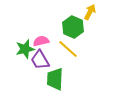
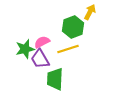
green hexagon: rotated 15 degrees clockwise
pink semicircle: moved 1 px right, 1 px down; rotated 14 degrees counterclockwise
yellow line: rotated 60 degrees counterclockwise
purple trapezoid: moved 1 px up
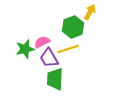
purple trapezoid: moved 9 px right, 1 px up
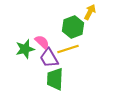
pink semicircle: rotated 70 degrees clockwise
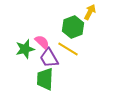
yellow line: rotated 50 degrees clockwise
green trapezoid: moved 10 px left
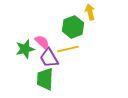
yellow arrow: rotated 42 degrees counterclockwise
yellow line: rotated 45 degrees counterclockwise
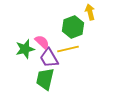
green trapezoid: rotated 10 degrees clockwise
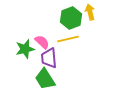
green hexagon: moved 2 px left, 9 px up
yellow line: moved 10 px up
purple trapezoid: rotated 25 degrees clockwise
green trapezoid: rotated 45 degrees counterclockwise
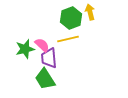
pink semicircle: moved 3 px down
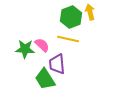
green hexagon: moved 1 px up
yellow line: rotated 25 degrees clockwise
green star: rotated 18 degrees clockwise
purple trapezoid: moved 8 px right, 6 px down
